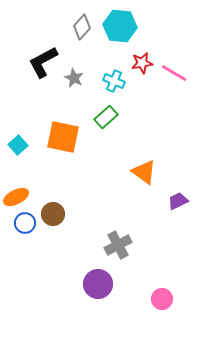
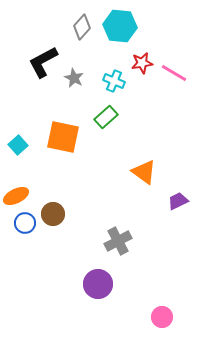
orange ellipse: moved 1 px up
gray cross: moved 4 px up
pink circle: moved 18 px down
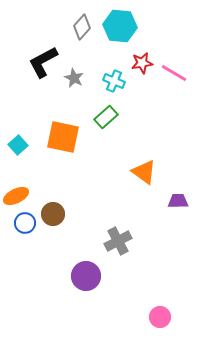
purple trapezoid: rotated 25 degrees clockwise
purple circle: moved 12 px left, 8 px up
pink circle: moved 2 px left
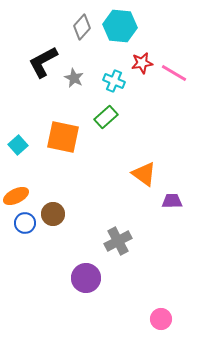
orange triangle: moved 2 px down
purple trapezoid: moved 6 px left
purple circle: moved 2 px down
pink circle: moved 1 px right, 2 px down
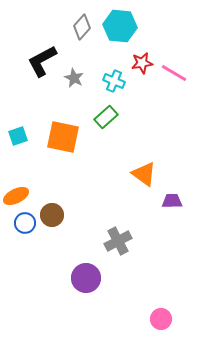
black L-shape: moved 1 px left, 1 px up
cyan square: moved 9 px up; rotated 24 degrees clockwise
brown circle: moved 1 px left, 1 px down
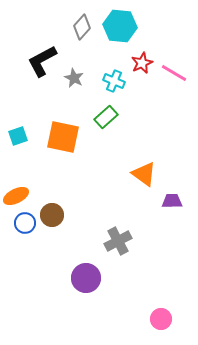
red star: rotated 15 degrees counterclockwise
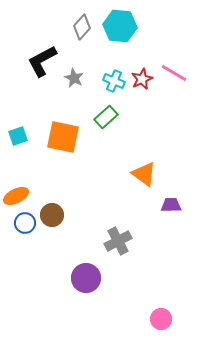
red star: moved 16 px down
purple trapezoid: moved 1 px left, 4 px down
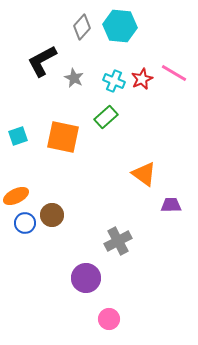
pink circle: moved 52 px left
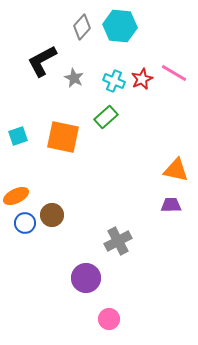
orange triangle: moved 32 px right, 4 px up; rotated 24 degrees counterclockwise
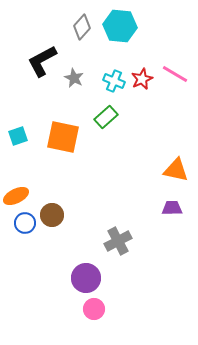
pink line: moved 1 px right, 1 px down
purple trapezoid: moved 1 px right, 3 px down
pink circle: moved 15 px left, 10 px up
